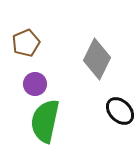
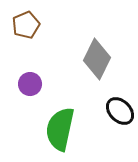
brown pentagon: moved 18 px up
purple circle: moved 5 px left
green semicircle: moved 15 px right, 8 px down
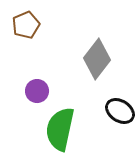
gray diamond: rotated 12 degrees clockwise
purple circle: moved 7 px right, 7 px down
black ellipse: rotated 12 degrees counterclockwise
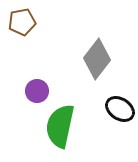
brown pentagon: moved 4 px left, 3 px up; rotated 12 degrees clockwise
black ellipse: moved 2 px up
green semicircle: moved 3 px up
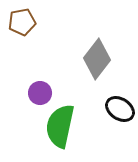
purple circle: moved 3 px right, 2 px down
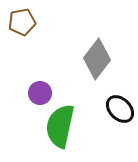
black ellipse: rotated 12 degrees clockwise
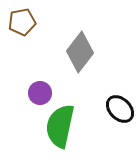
gray diamond: moved 17 px left, 7 px up
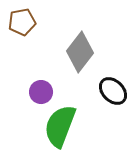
purple circle: moved 1 px right, 1 px up
black ellipse: moved 7 px left, 18 px up
green semicircle: rotated 9 degrees clockwise
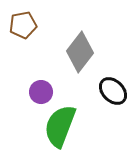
brown pentagon: moved 1 px right, 3 px down
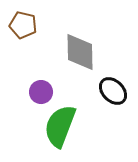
brown pentagon: rotated 24 degrees clockwise
gray diamond: rotated 39 degrees counterclockwise
